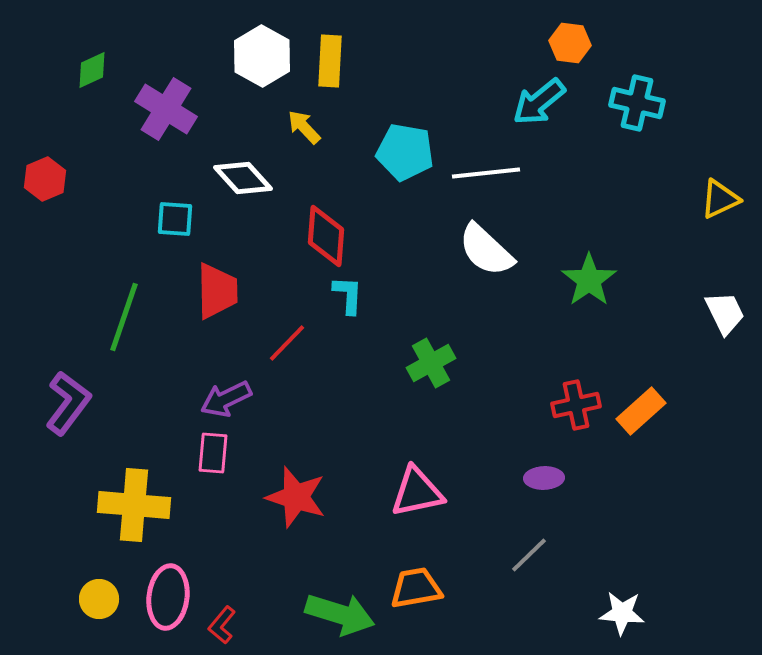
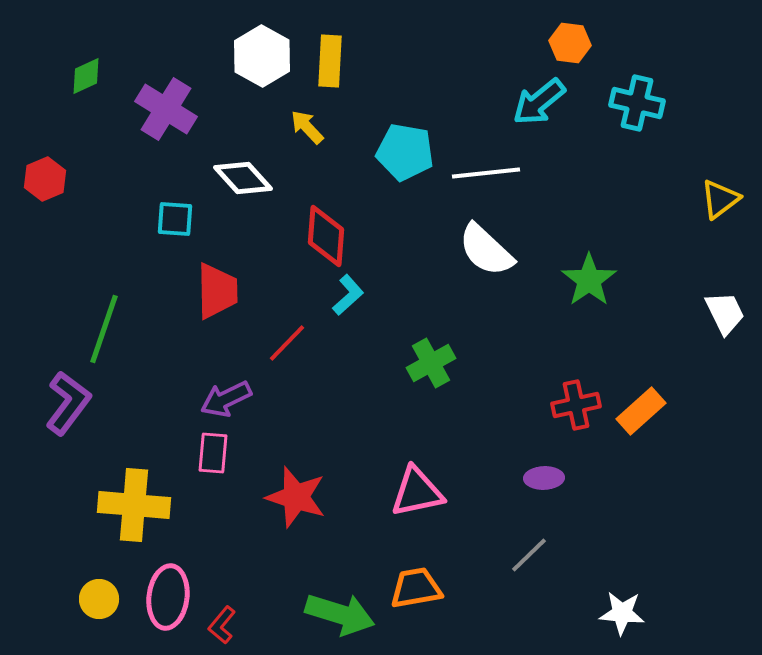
green diamond: moved 6 px left, 6 px down
yellow arrow: moved 3 px right
yellow triangle: rotated 12 degrees counterclockwise
cyan L-shape: rotated 45 degrees clockwise
green line: moved 20 px left, 12 px down
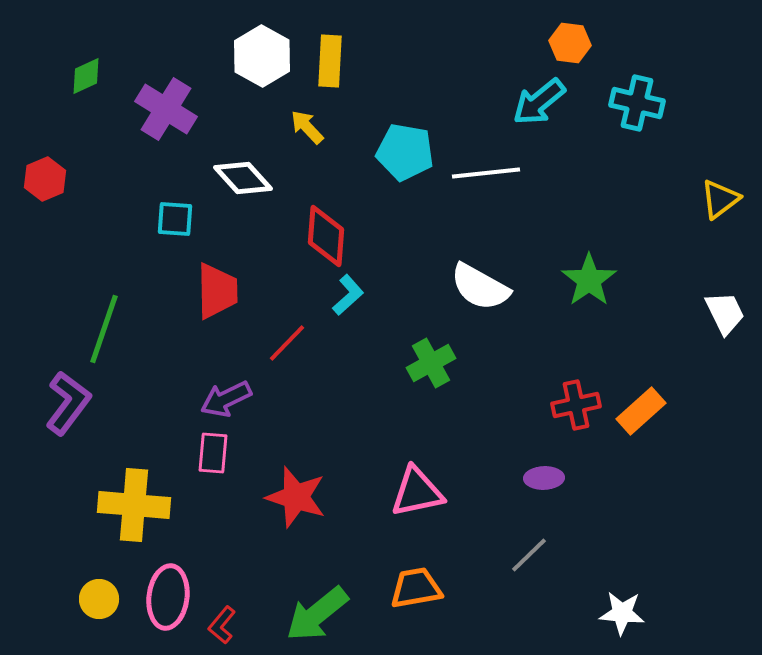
white semicircle: moved 6 px left, 37 px down; rotated 14 degrees counterclockwise
green arrow: moved 23 px left; rotated 124 degrees clockwise
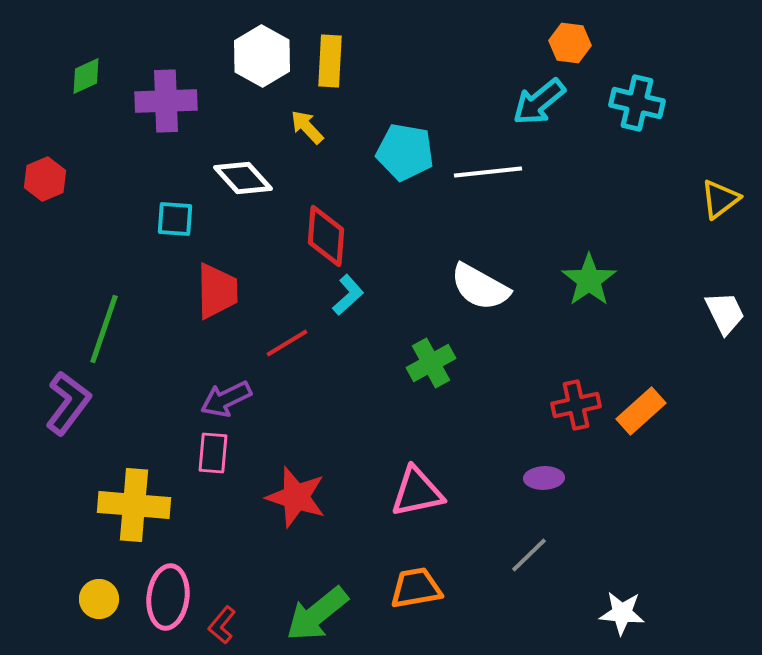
purple cross: moved 8 px up; rotated 34 degrees counterclockwise
white line: moved 2 px right, 1 px up
red line: rotated 15 degrees clockwise
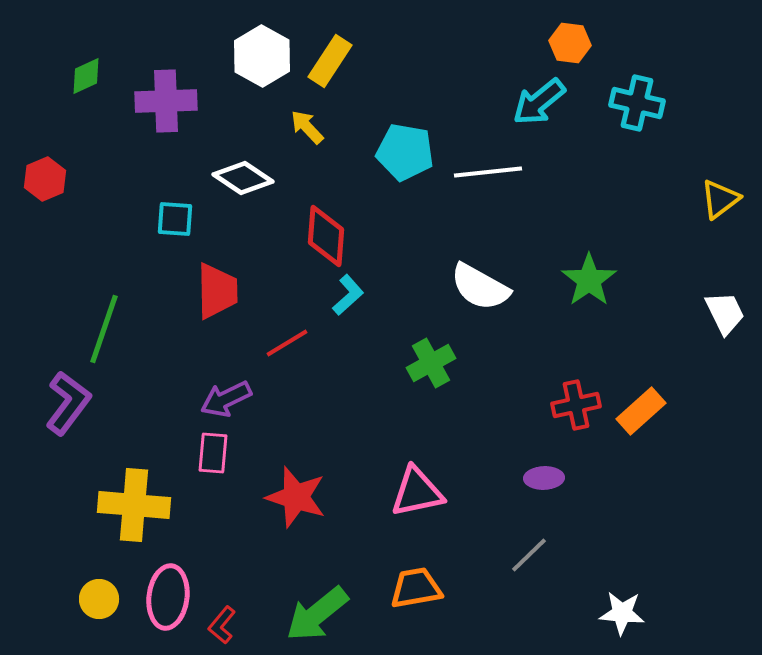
yellow rectangle: rotated 30 degrees clockwise
white diamond: rotated 14 degrees counterclockwise
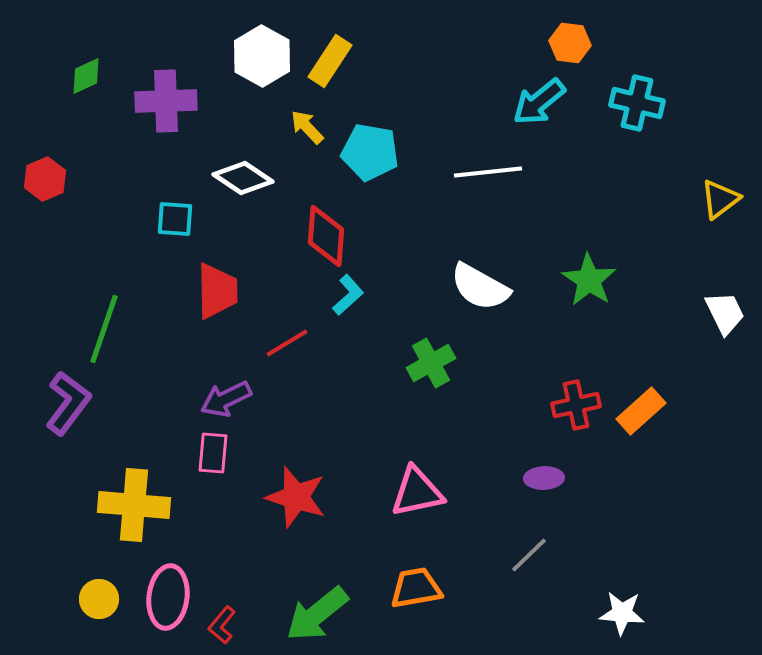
cyan pentagon: moved 35 px left
green star: rotated 4 degrees counterclockwise
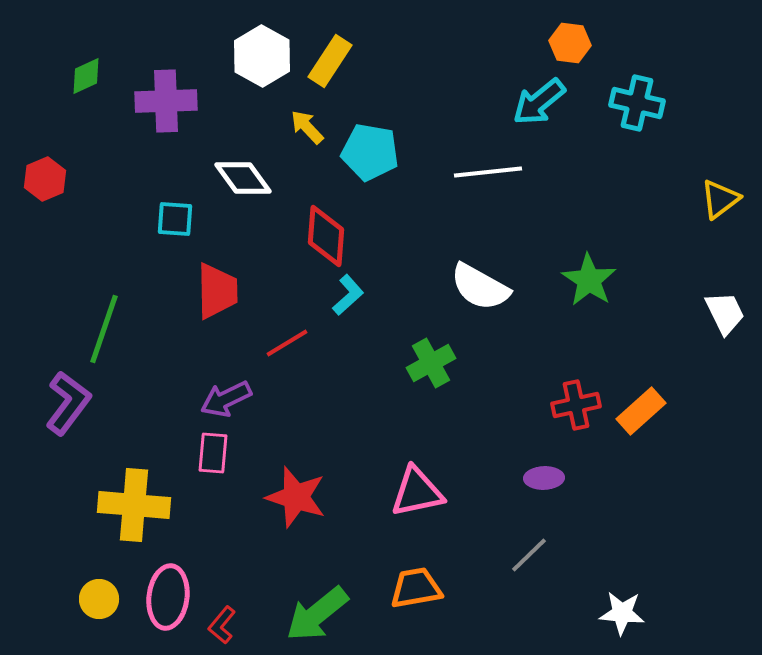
white diamond: rotated 20 degrees clockwise
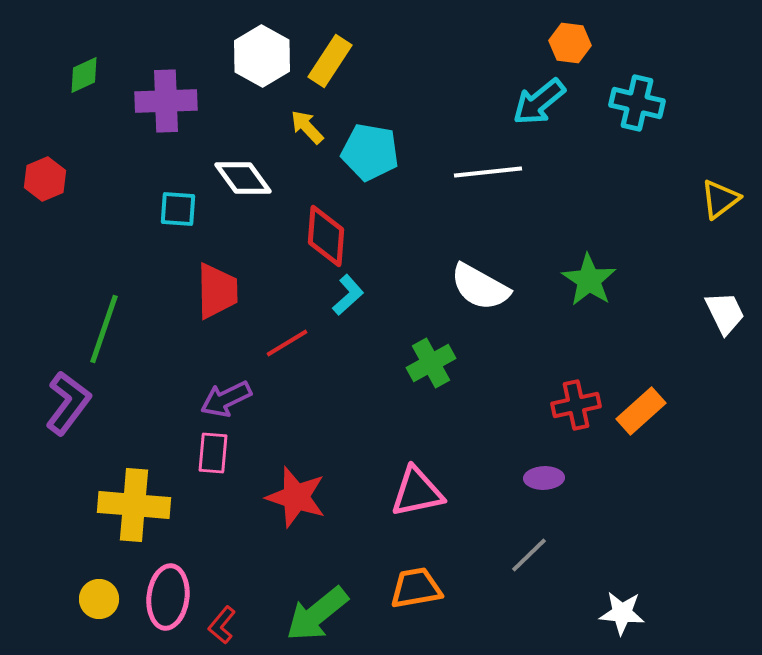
green diamond: moved 2 px left, 1 px up
cyan square: moved 3 px right, 10 px up
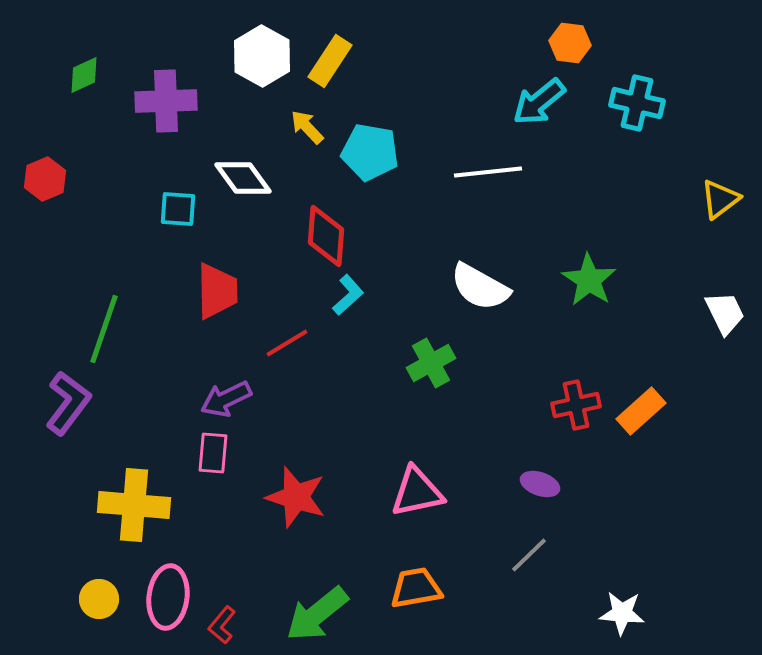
purple ellipse: moved 4 px left, 6 px down; rotated 21 degrees clockwise
